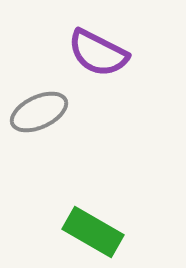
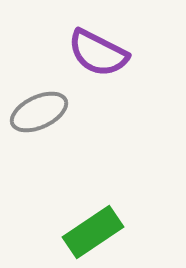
green rectangle: rotated 64 degrees counterclockwise
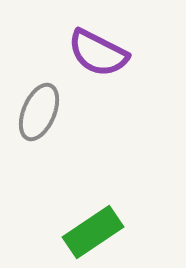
gray ellipse: rotated 42 degrees counterclockwise
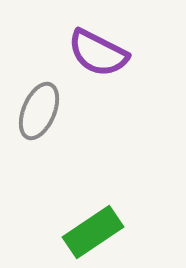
gray ellipse: moved 1 px up
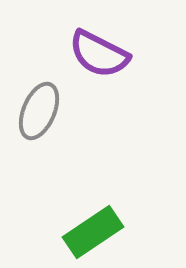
purple semicircle: moved 1 px right, 1 px down
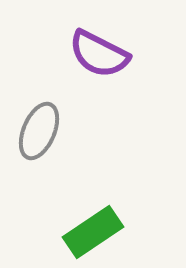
gray ellipse: moved 20 px down
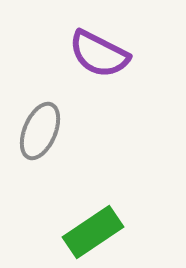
gray ellipse: moved 1 px right
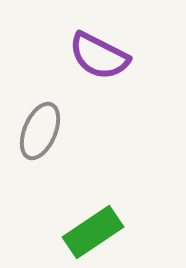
purple semicircle: moved 2 px down
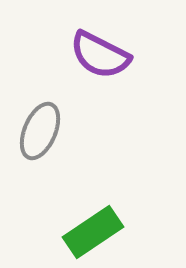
purple semicircle: moved 1 px right, 1 px up
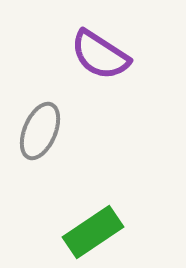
purple semicircle: rotated 6 degrees clockwise
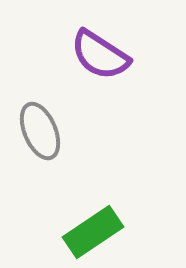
gray ellipse: rotated 46 degrees counterclockwise
